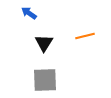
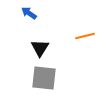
black triangle: moved 4 px left, 5 px down
gray square: moved 1 px left, 2 px up; rotated 8 degrees clockwise
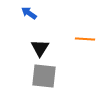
orange line: moved 3 px down; rotated 18 degrees clockwise
gray square: moved 2 px up
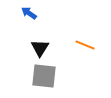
orange line: moved 6 px down; rotated 18 degrees clockwise
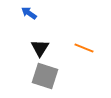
orange line: moved 1 px left, 3 px down
gray square: moved 1 px right; rotated 12 degrees clockwise
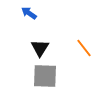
orange line: rotated 30 degrees clockwise
gray square: rotated 16 degrees counterclockwise
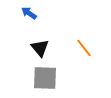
black triangle: rotated 12 degrees counterclockwise
gray square: moved 2 px down
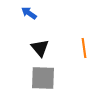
orange line: rotated 30 degrees clockwise
gray square: moved 2 px left
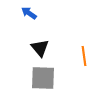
orange line: moved 8 px down
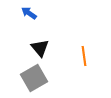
gray square: moved 9 px left; rotated 32 degrees counterclockwise
